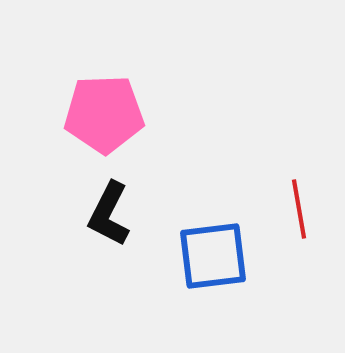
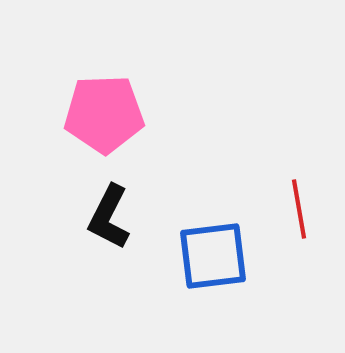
black L-shape: moved 3 px down
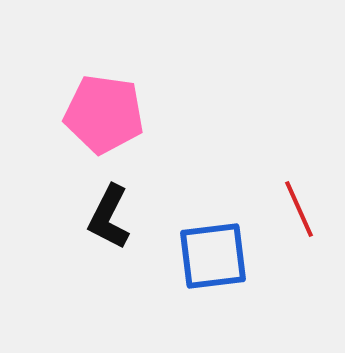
pink pentagon: rotated 10 degrees clockwise
red line: rotated 14 degrees counterclockwise
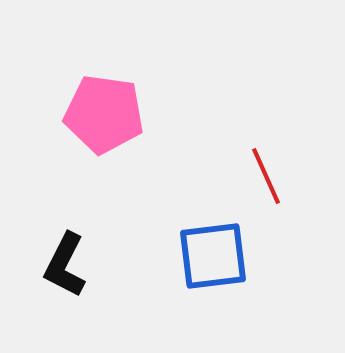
red line: moved 33 px left, 33 px up
black L-shape: moved 44 px left, 48 px down
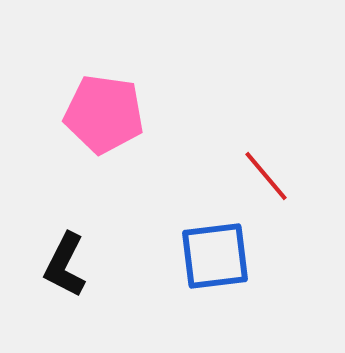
red line: rotated 16 degrees counterclockwise
blue square: moved 2 px right
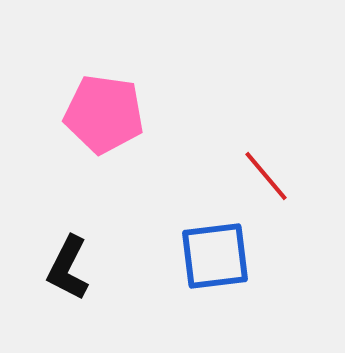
black L-shape: moved 3 px right, 3 px down
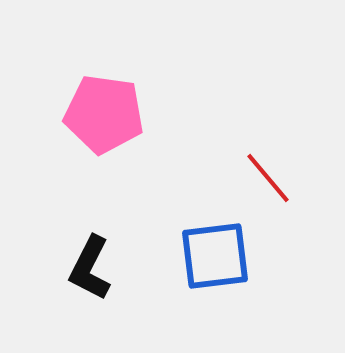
red line: moved 2 px right, 2 px down
black L-shape: moved 22 px right
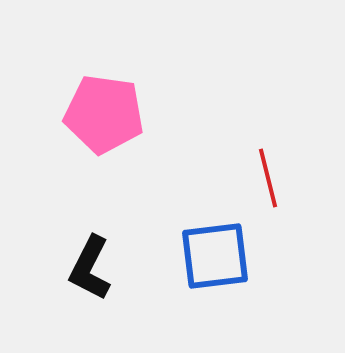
red line: rotated 26 degrees clockwise
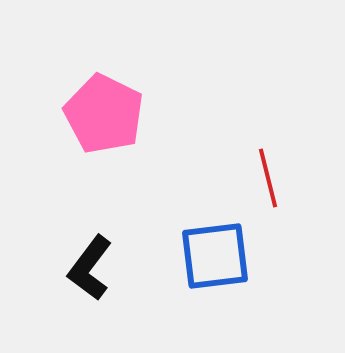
pink pentagon: rotated 18 degrees clockwise
black L-shape: rotated 10 degrees clockwise
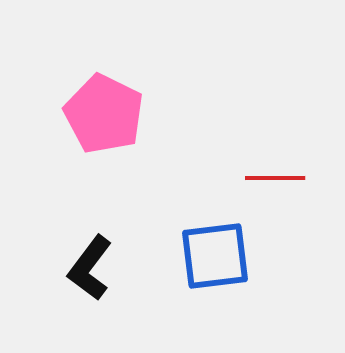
red line: moved 7 px right; rotated 76 degrees counterclockwise
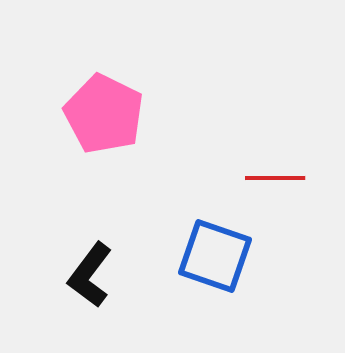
blue square: rotated 26 degrees clockwise
black L-shape: moved 7 px down
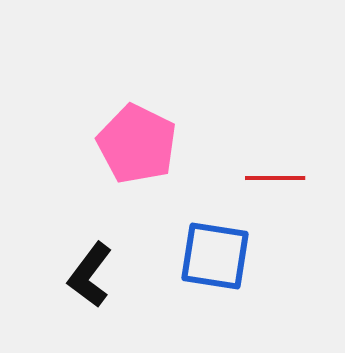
pink pentagon: moved 33 px right, 30 px down
blue square: rotated 10 degrees counterclockwise
